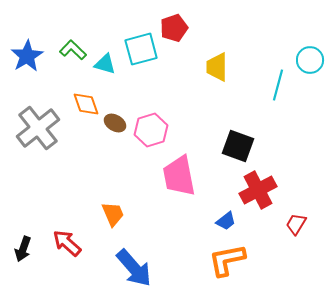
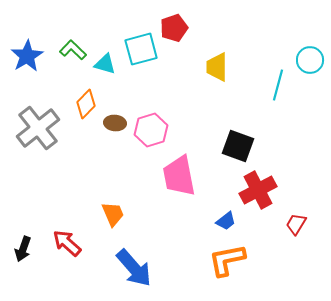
orange diamond: rotated 64 degrees clockwise
brown ellipse: rotated 25 degrees counterclockwise
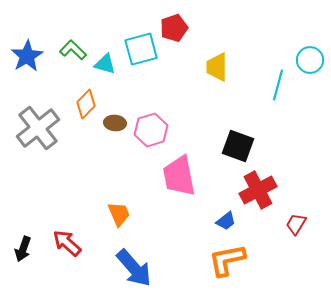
orange trapezoid: moved 6 px right
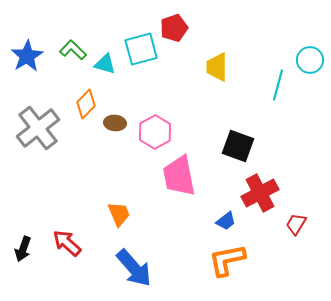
pink hexagon: moved 4 px right, 2 px down; rotated 12 degrees counterclockwise
red cross: moved 2 px right, 3 px down
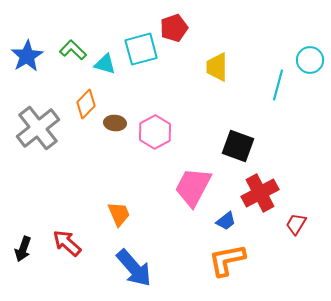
pink trapezoid: moved 14 px right, 11 px down; rotated 39 degrees clockwise
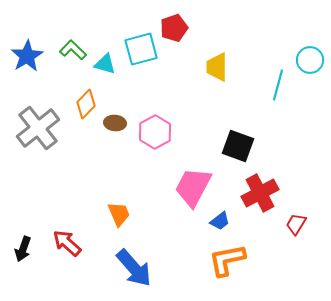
blue trapezoid: moved 6 px left
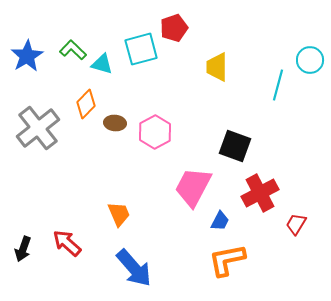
cyan triangle: moved 3 px left
black square: moved 3 px left
blue trapezoid: rotated 25 degrees counterclockwise
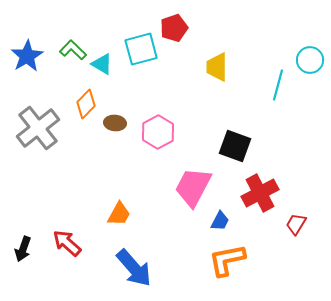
cyan triangle: rotated 15 degrees clockwise
pink hexagon: moved 3 px right
orange trapezoid: rotated 52 degrees clockwise
